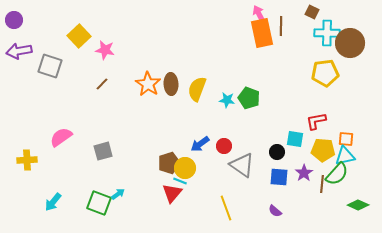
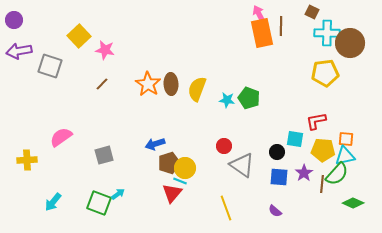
blue arrow at (200, 144): moved 45 px left; rotated 18 degrees clockwise
gray square at (103, 151): moved 1 px right, 4 px down
green diamond at (358, 205): moved 5 px left, 2 px up
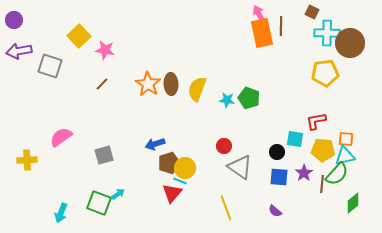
gray triangle at (242, 165): moved 2 px left, 2 px down
cyan arrow at (53, 202): moved 8 px right, 11 px down; rotated 18 degrees counterclockwise
green diamond at (353, 203): rotated 65 degrees counterclockwise
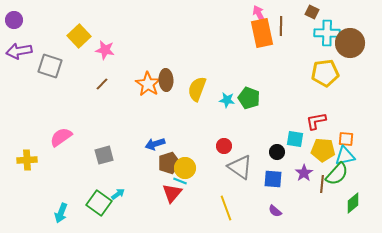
brown ellipse at (171, 84): moved 5 px left, 4 px up
blue square at (279, 177): moved 6 px left, 2 px down
green square at (99, 203): rotated 15 degrees clockwise
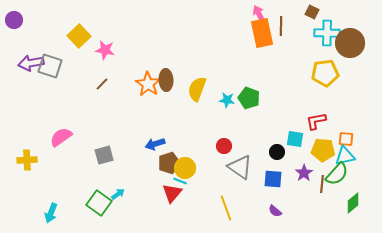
purple arrow at (19, 51): moved 12 px right, 12 px down
cyan arrow at (61, 213): moved 10 px left
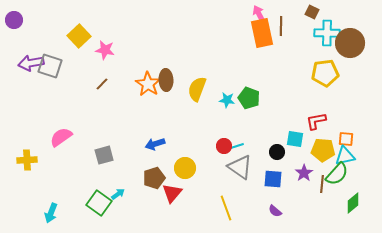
brown pentagon at (169, 163): moved 15 px left, 15 px down
cyan line at (180, 181): moved 57 px right, 35 px up; rotated 40 degrees counterclockwise
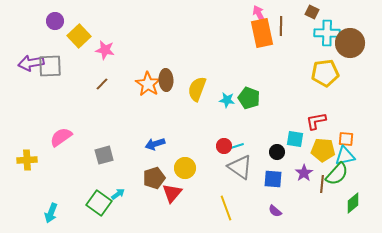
purple circle at (14, 20): moved 41 px right, 1 px down
gray square at (50, 66): rotated 20 degrees counterclockwise
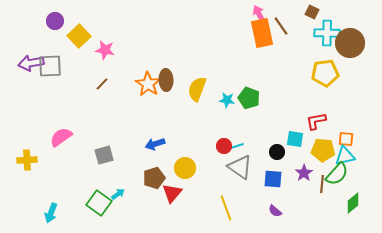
brown line at (281, 26): rotated 36 degrees counterclockwise
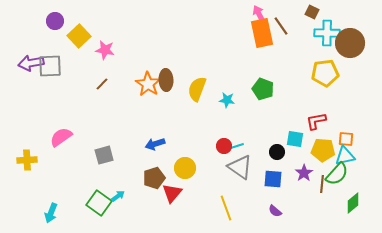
green pentagon at (249, 98): moved 14 px right, 9 px up
cyan arrow at (118, 194): moved 2 px down
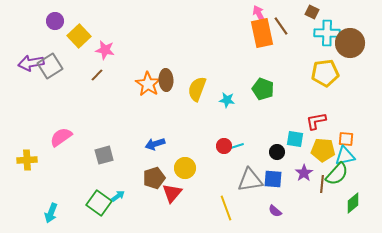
gray square at (50, 66): rotated 30 degrees counterclockwise
brown line at (102, 84): moved 5 px left, 9 px up
gray triangle at (240, 167): moved 10 px right, 13 px down; rotated 44 degrees counterclockwise
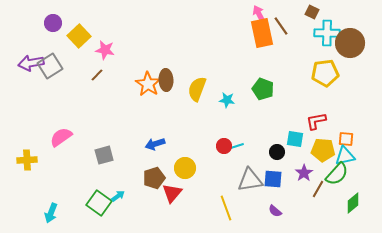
purple circle at (55, 21): moved 2 px left, 2 px down
brown line at (322, 184): moved 4 px left, 5 px down; rotated 24 degrees clockwise
